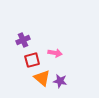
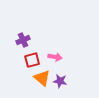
pink arrow: moved 4 px down
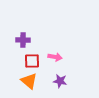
purple cross: rotated 24 degrees clockwise
red square: moved 1 px down; rotated 14 degrees clockwise
orange triangle: moved 13 px left, 3 px down
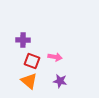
red square: rotated 21 degrees clockwise
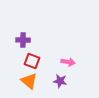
pink arrow: moved 13 px right, 5 px down
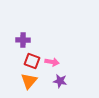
pink arrow: moved 16 px left
orange triangle: rotated 30 degrees clockwise
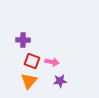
purple star: rotated 16 degrees counterclockwise
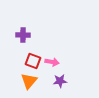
purple cross: moved 5 px up
red square: moved 1 px right
